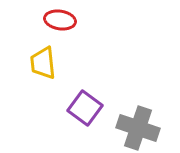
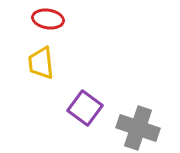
red ellipse: moved 12 px left, 1 px up
yellow trapezoid: moved 2 px left
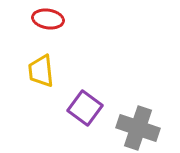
yellow trapezoid: moved 8 px down
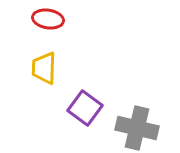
yellow trapezoid: moved 3 px right, 3 px up; rotated 8 degrees clockwise
gray cross: moved 1 px left; rotated 6 degrees counterclockwise
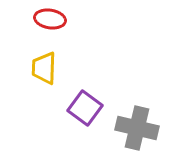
red ellipse: moved 2 px right
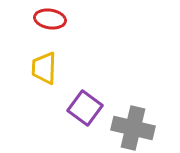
gray cross: moved 4 px left
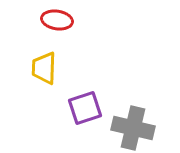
red ellipse: moved 7 px right, 1 px down
purple square: rotated 36 degrees clockwise
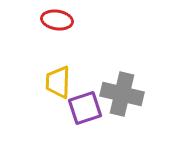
yellow trapezoid: moved 14 px right, 14 px down
gray cross: moved 11 px left, 34 px up
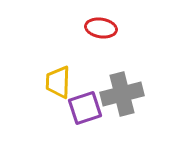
red ellipse: moved 44 px right, 8 px down
gray cross: rotated 27 degrees counterclockwise
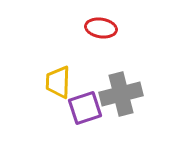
gray cross: moved 1 px left
